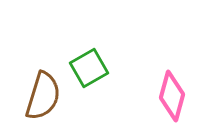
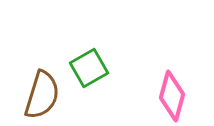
brown semicircle: moved 1 px left, 1 px up
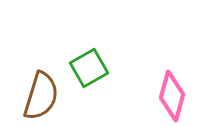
brown semicircle: moved 1 px left, 1 px down
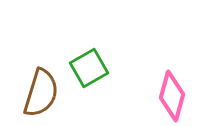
brown semicircle: moved 3 px up
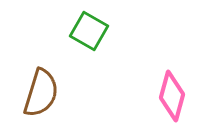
green square: moved 37 px up; rotated 30 degrees counterclockwise
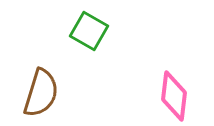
pink diamond: moved 2 px right; rotated 9 degrees counterclockwise
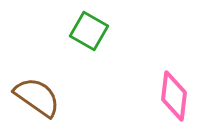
brown semicircle: moved 4 px left, 4 px down; rotated 72 degrees counterclockwise
